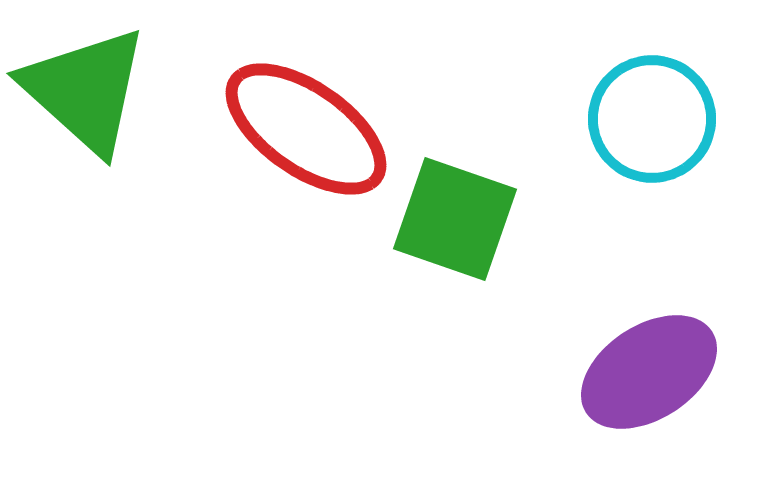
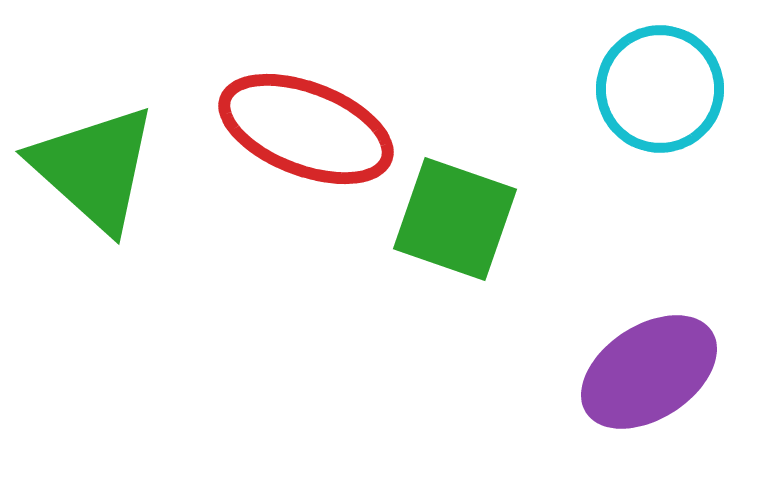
green triangle: moved 9 px right, 78 px down
cyan circle: moved 8 px right, 30 px up
red ellipse: rotated 14 degrees counterclockwise
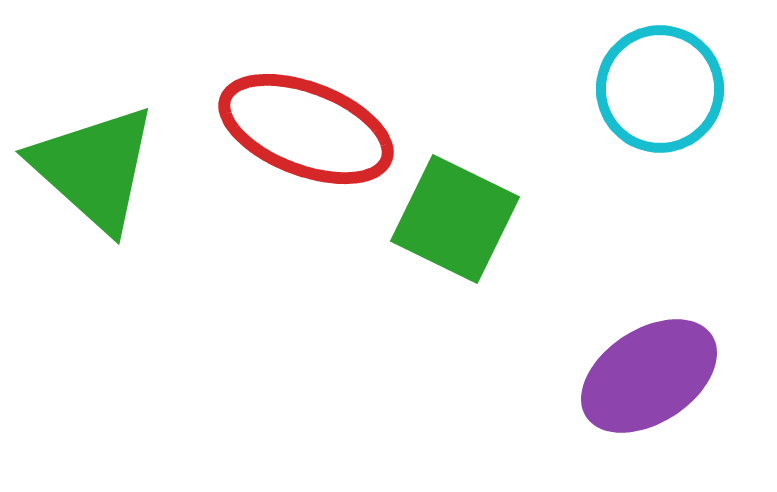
green square: rotated 7 degrees clockwise
purple ellipse: moved 4 px down
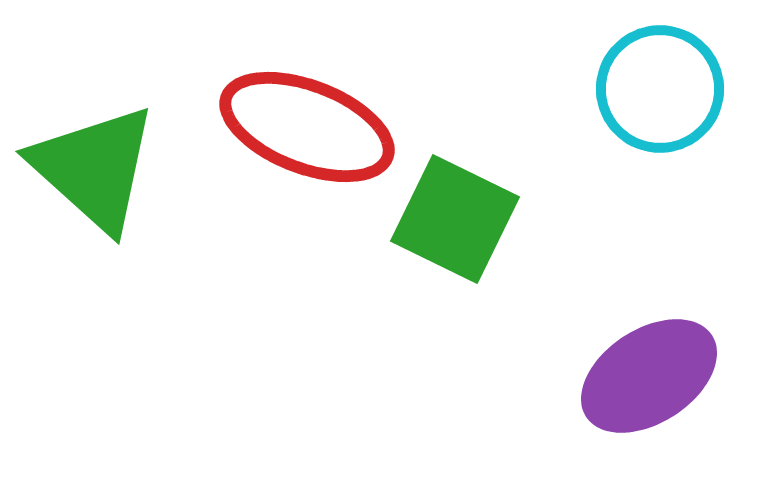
red ellipse: moved 1 px right, 2 px up
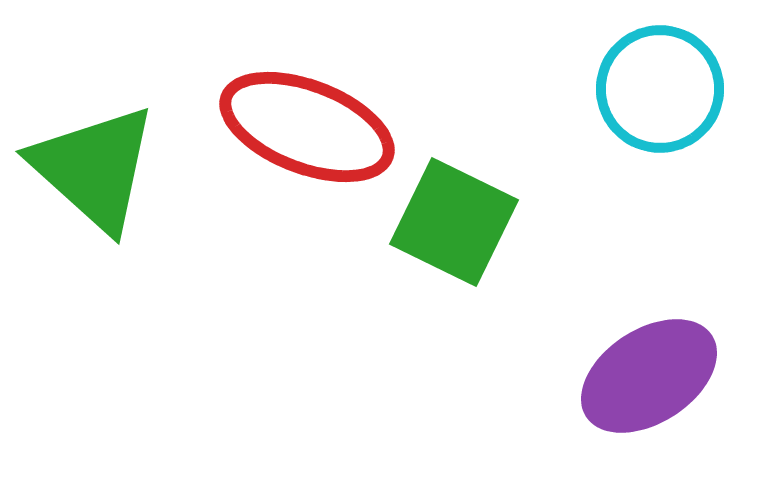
green square: moved 1 px left, 3 px down
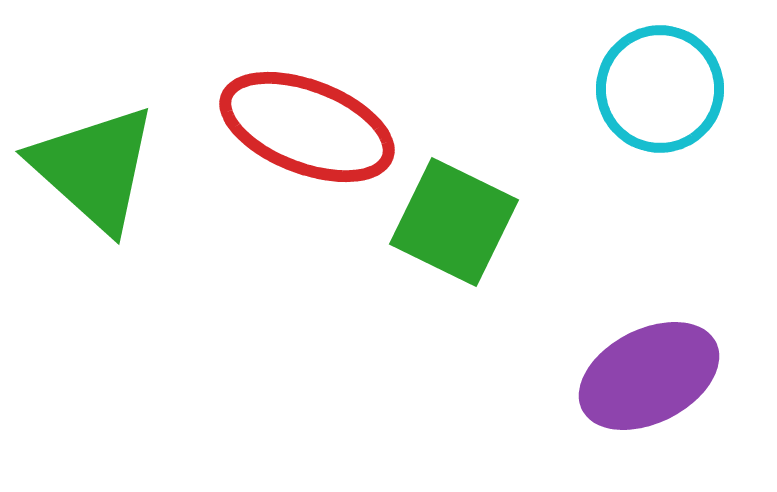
purple ellipse: rotated 6 degrees clockwise
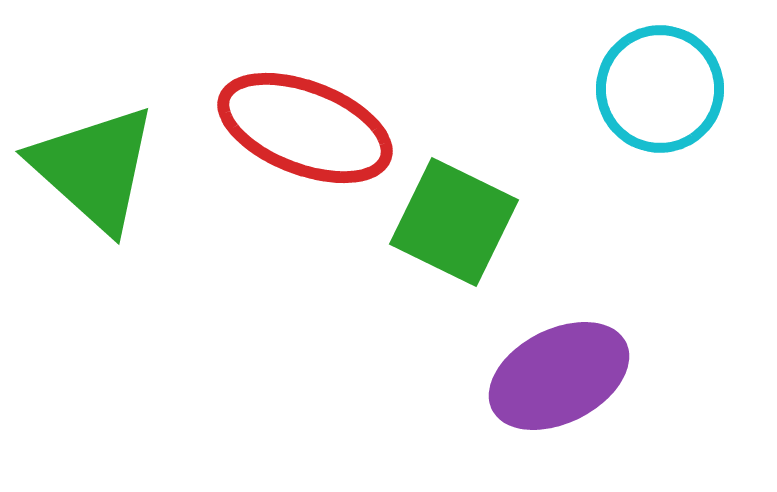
red ellipse: moved 2 px left, 1 px down
purple ellipse: moved 90 px left
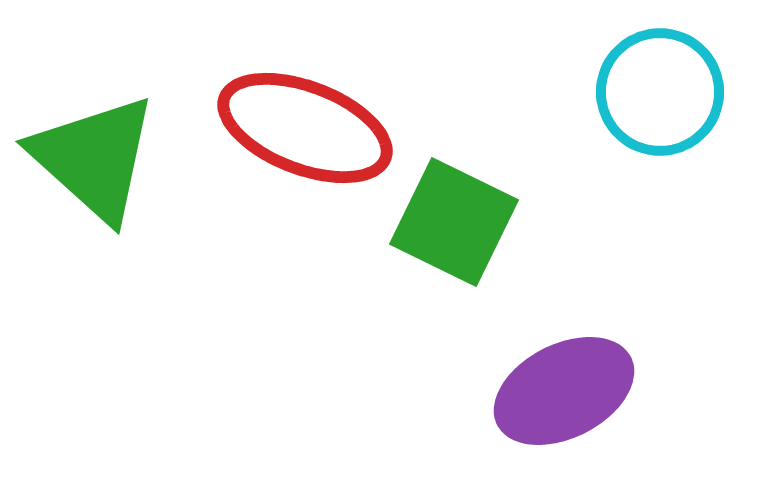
cyan circle: moved 3 px down
green triangle: moved 10 px up
purple ellipse: moved 5 px right, 15 px down
